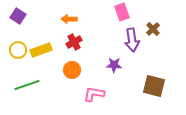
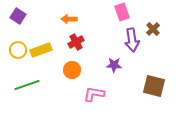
red cross: moved 2 px right
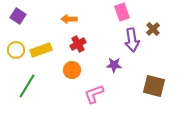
red cross: moved 2 px right, 2 px down
yellow circle: moved 2 px left
green line: moved 1 px down; rotated 40 degrees counterclockwise
pink L-shape: rotated 30 degrees counterclockwise
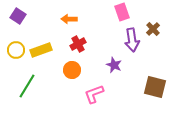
purple star: rotated 21 degrees clockwise
brown square: moved 1 px right, 1 px down
